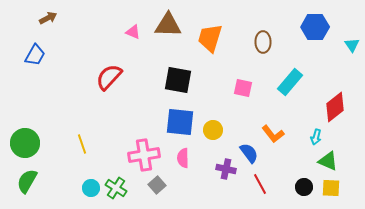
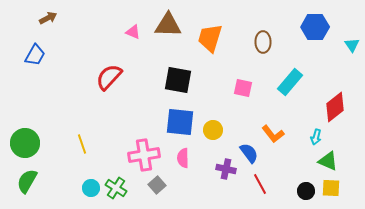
black circle: moved 2 px right, 4 px down
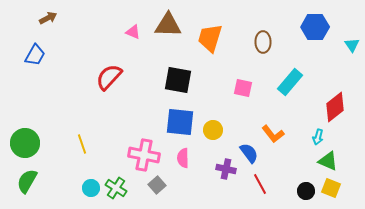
cyan arrow: moved 2 px right
pink cross: rotated 20 degrees clockwise
yellow square: rotated 18 degrees clockwise
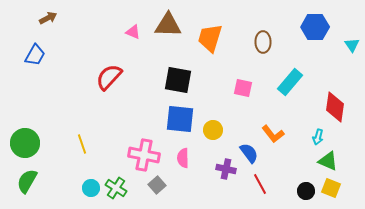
red diamond: rotated 44 degrees counterclockwise
blue square: moved 3 px up
